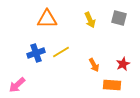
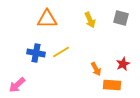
gray square: moved 2 px right
blue cross: rotated 30 degrees clockwise
orange arrow: moved 2 px right, 4 px down
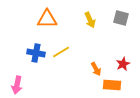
pink arrow: rotated 36 degrees counterclockwise
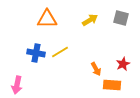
yellow arrow: rotated 98 degrees counterclockwise
yellow line: moved 1 px left
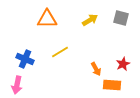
blue cross: moved 11 px left, 6 px down; rotated 12 degrees clockwise
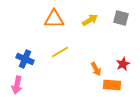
orange triangle: moved 7 px right
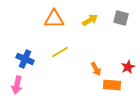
red star: moved 5 px right, 3 px down
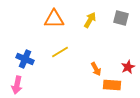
yellow arrow: rotated 28 degrees counterclockwise
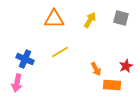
red star: moved 2 px left, 1 px up
pink arrow: moved 2 px up
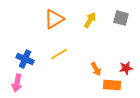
orange triangle: rotated 30 degrees counterclockwise
yellow line: moved 1 px left, 2 px down
red star: moved 2 px down; rotated 16 degrees clockwise
